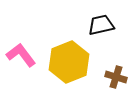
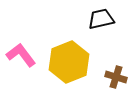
black trapezoid: moved 6 px up
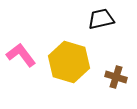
yellow hexagon: rotated 21 degrees counterclockwise
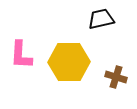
pink L-shape: rotated 140 degrees counterclockwise
yellow hexagon: rotated 18 degrees counterclockwise
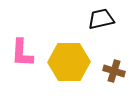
pink L-shape: moved 1 px right, 2 px up
brown cross: moved 2 px left, 6 px up
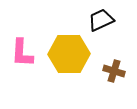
black trapezoid: moved 1 px down; rotated 12 degrees counterclockwise
yellow hexagon: moved 8 px up
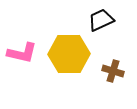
pink L-shape: rotated 80 degrees counterclockwise
brown cross: moved 1 px left
